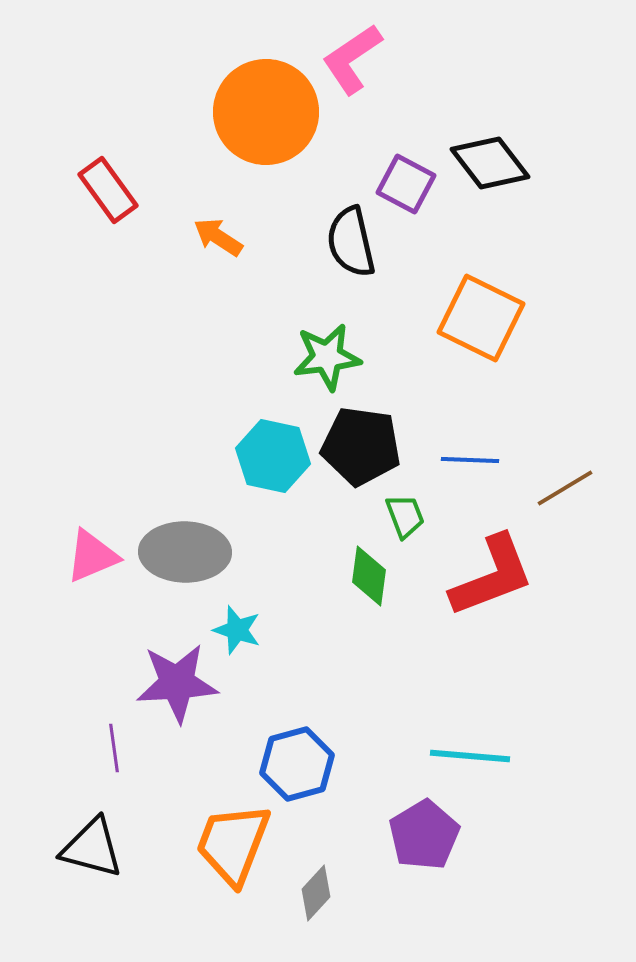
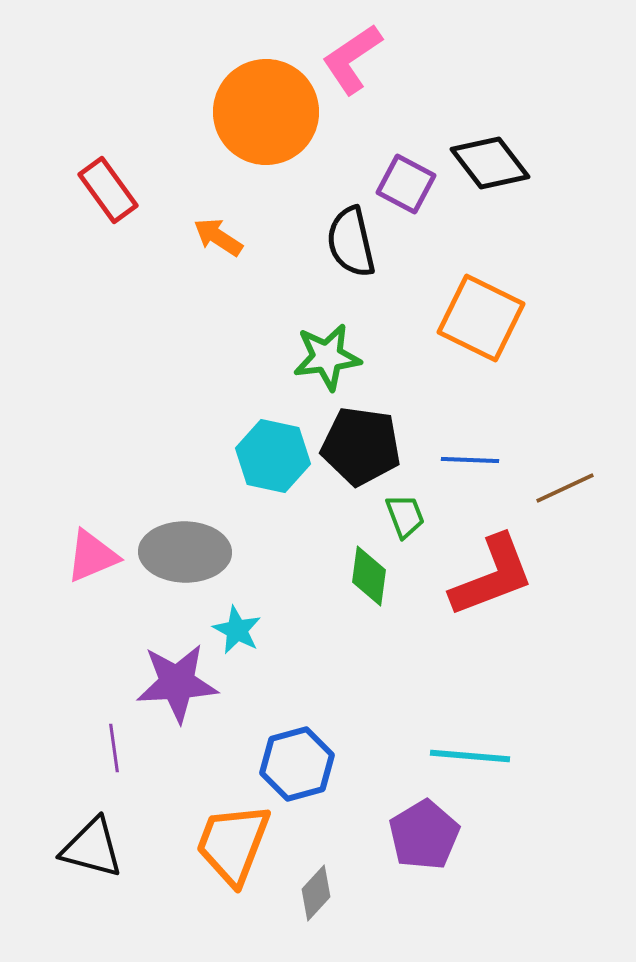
brown line: rotated 6 degrees clockwise
cyan star: rotated 9 degrees clockwise
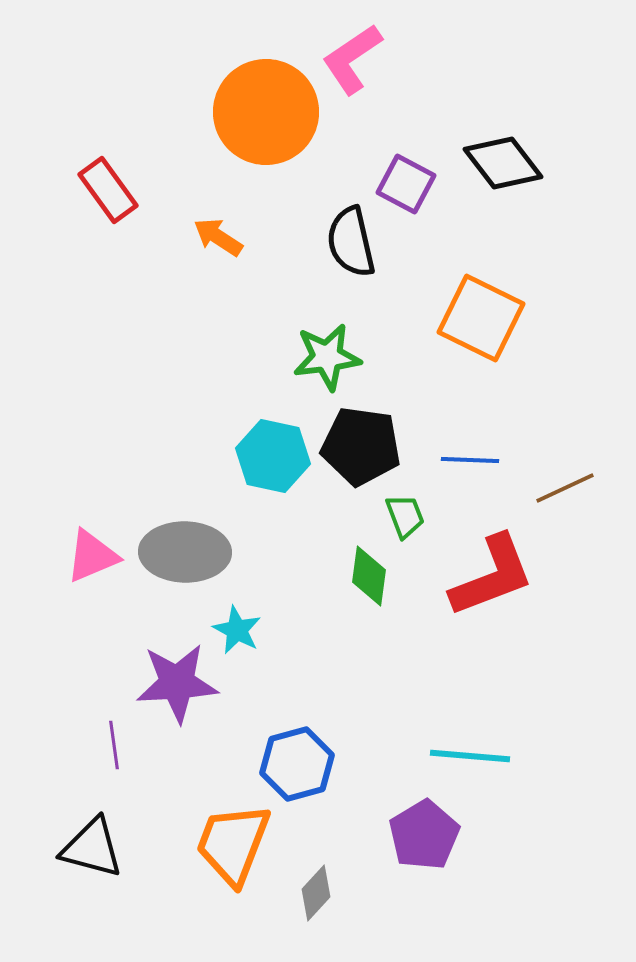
black diamond: moved 13 px right
purple line: moved 3 px up
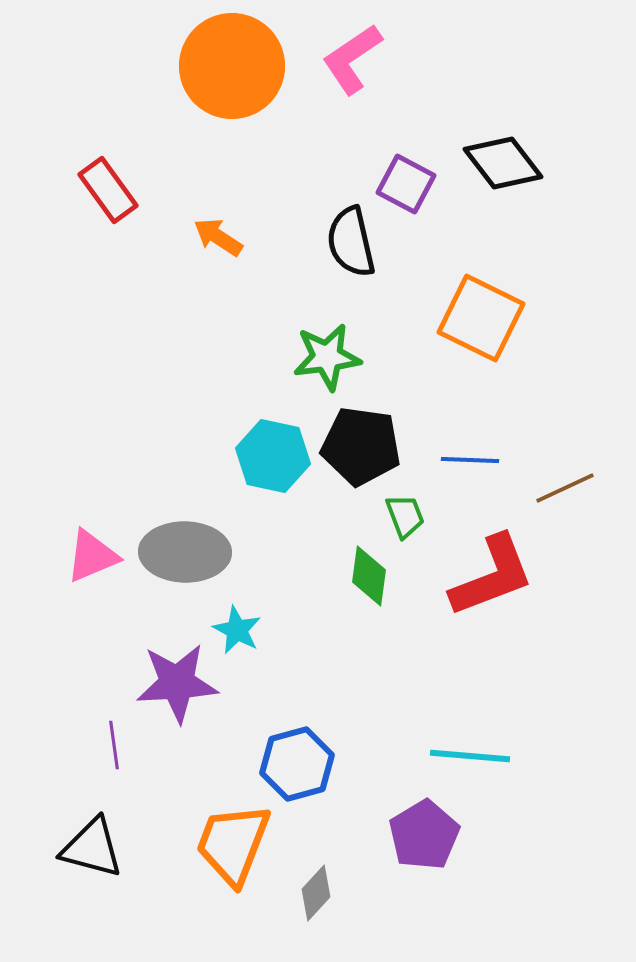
orange circle: moved 34 px left, 46 px up
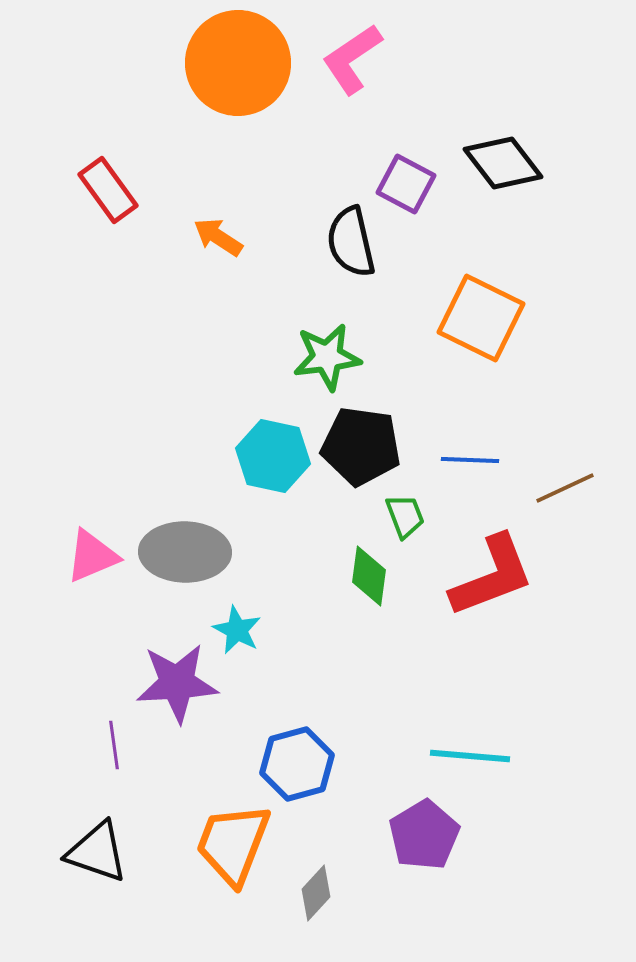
orange circle: moved 6 px right, 3 px up
black triangle: moved 5 px right, 4 px down; rotated 4 degrees clockwise
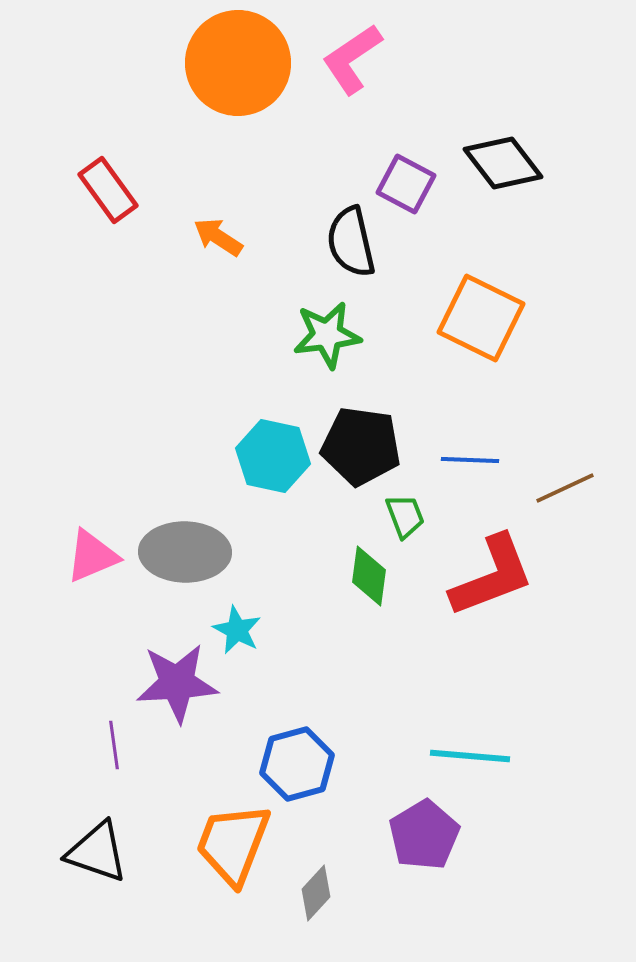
green star: moved 22 px up
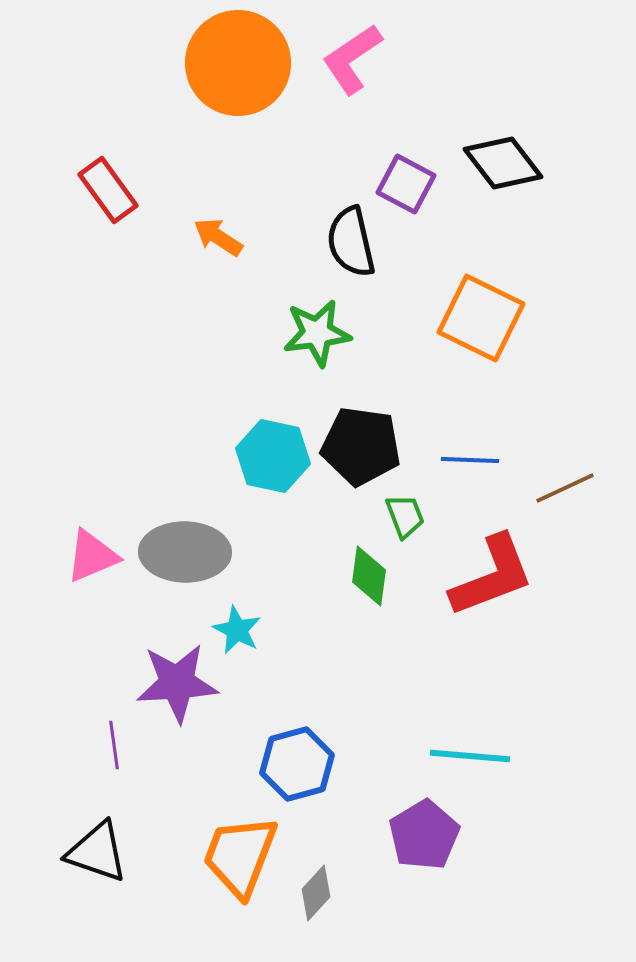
green star: moved 10 px left, 2 px up
orange trapezoid: moved 7 px right, 12 px down
